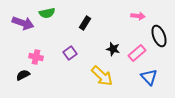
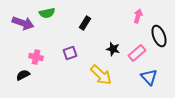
pink arrow: rotated 80 degrees counterclockwise
purple square: rotated 16 degrees clockwise
yellow arrow: moved 1 px left, 1 px up
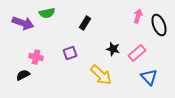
black ellipse: moved 11 px up
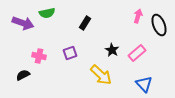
black star: moved 1 px left, 1 px down; rotated 16 degrees clockwise
pink cross: moved 3 px right, 1 px up
blue triangle: moved 5 px left, 7 px down
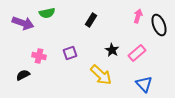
black rectangle: moved 6 px right, 3 px up
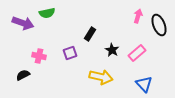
black rectangle: moved 1 px left, 14 px down
yellow arrow: moved 2 px down; rotated 30 degrees counterclockwise
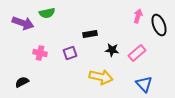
black rectangle: rotated 48 degrees clockwise
black star: rotated 24 degrees counterclockwise
pink cross: moved 1 px right, 3 px up
black semicircle: moved 1 px left, 7 px down
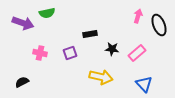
black star: moved 1 px up
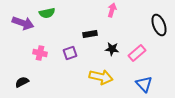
pink arrow: moved 26 px left, 6 px up
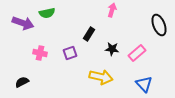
black rectangle: moved 1 px left; rotated 48 degrees counterclockwise
